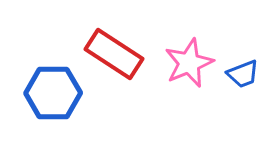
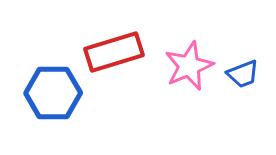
red rectangle: moved 2 px up; rotated 50 degrees counterclockwise
pink star: moved 3 px down
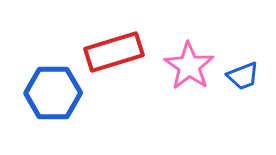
pink star: rotated 15 degrees counterclockwise
blue trapezoid: moved 2 px down
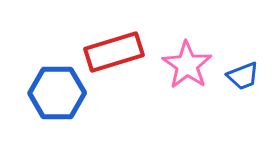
pink star: moved 2 px left, 1 px up
blue hexagon: moved 4 px right
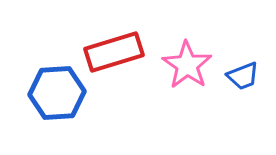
blue hexagon: rotated 4 degrees counterclockwise
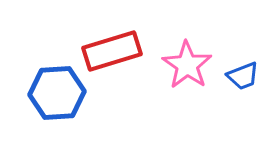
red rectangle: moved 2 px left, 1 px up
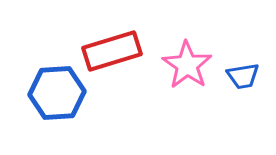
blue trapezoid: rotated 12 degrees clockwise
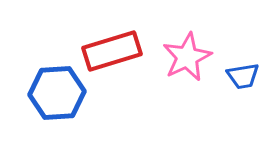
pink star: moved 8 px up; rotated 12 degrees clockwise
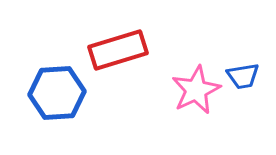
red rectangle: moved 6 px right, 1 px up
pink star: moved 9 px right, 33 px down
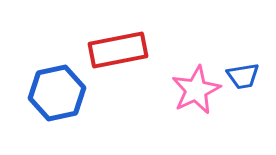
red rectangle: rotated 6 degrees clockwise
blue hexagon: rotated 8 degrees counterclockwise
